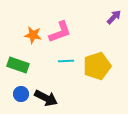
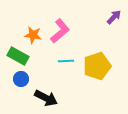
pink L-shape: moved 1 px up; rotated 20 degrees counterclockwise
green rectangle: moved 9 px up; rotated 10 degrees clockwise
blue circle: moved 15 px up
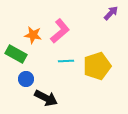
purple arrow: moved 3 px left, 4 px up
green rectangle: moved 2 px left, 2 px up
blue circle: moved 5 px right
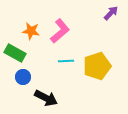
orange star: moved 2 px left, 4 px up
green rectangle: moved 1 px left, 1 px up
blue circle: moved 3 px left, 2 px up
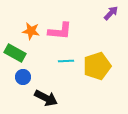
pink L-shape: rotated 45 degrees clockwise
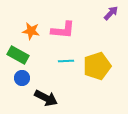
pink L-shape: moved 3 px right, 1 px up
green rectangle: moved 3 px right, 2 px down
blue circle: moved 1 px left, 1 px down
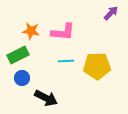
pink L-shape: moved 2 px down
green rectangle: rotated 55 degrees counterclockwise
yellow pentagon: rotated 16 degrees clockwise
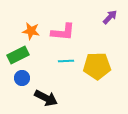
purple arrow: moved 1 px left, 4 px down
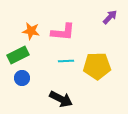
black arrow: moved 15 px right, 1 px down
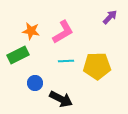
pink L-shape: rotated 35 degrees counterclockwise
blue circle: moved 13 px right, 5 px down
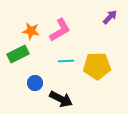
pink L-shape: moved 3 px left, 2 px up
green rectangle: moved 1 px up
